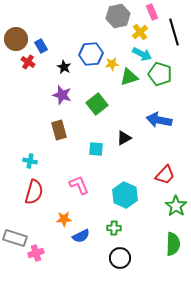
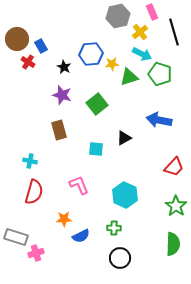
brown circle: moved 1 px right
red trapezoid: moved 9 px right, 8 px up
gray rectangle: moved 1 px right, 1 px up
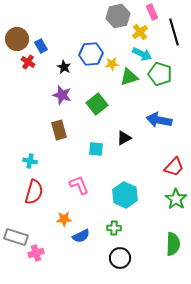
green star: moved 7 px up
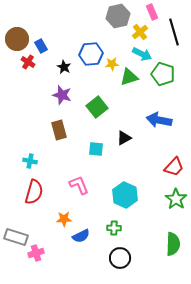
green pentagon: moved 3 px right
green square: moved 3 px down
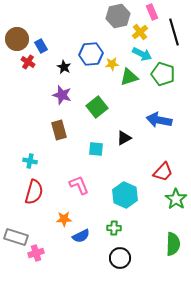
red trapezoid: moved 11 px left, 5 px down
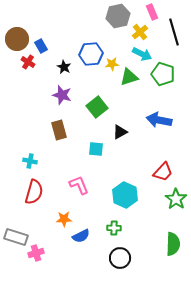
black triangle: moved 4 px left, 6 px up
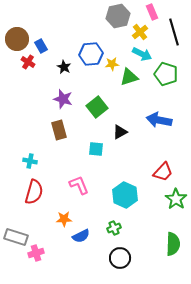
green pentagon: moved 3 px right
purple star: moved 1 px right, 4 px down
green cross: rotated 24 degrees counterclockwise
